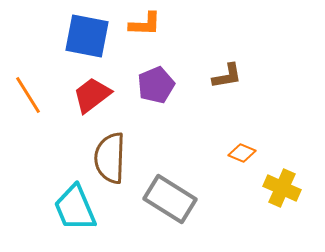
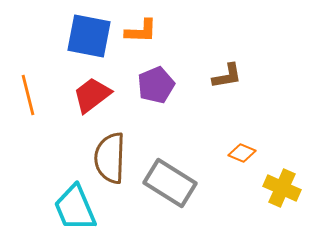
orange L-shape: moved 4 px left, 7 px down
blue square: moved 2 px right
orange line: rotated 18 degrees clockwise
gray rectangle: moved 16 px up
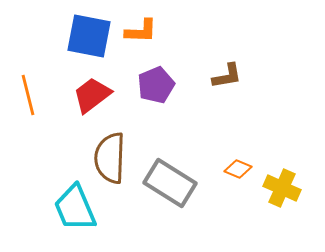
orange diamond: moved 4 px left, 16 px down
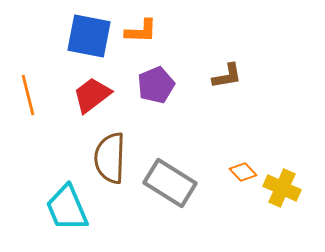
orange diamond: moved 5 px right, 3 px down; rotated 24 degrees clockwise
cyan trapezoid: moved 8 px left
